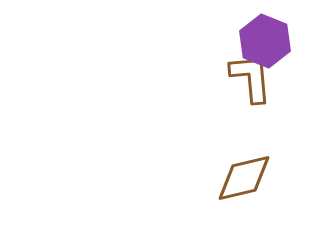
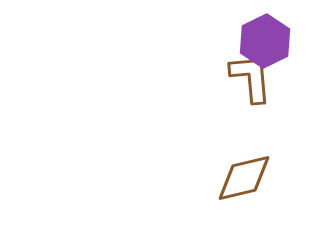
purple hexagon: rotated 12 degrees clockwise
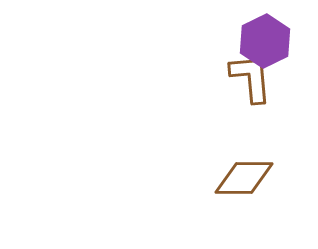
brown diamond: rotated 14 degrees clockwise
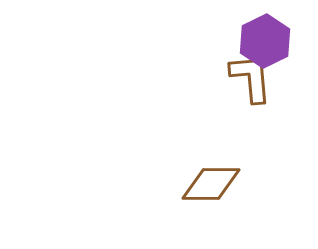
brown diamond: moved 33 px left, 6 px down
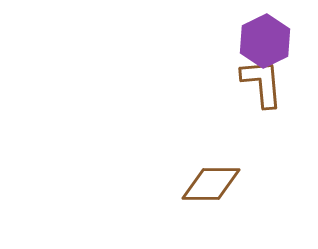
brown L-shape: moved 11 px right, 5 px down
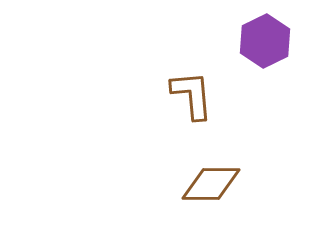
brown L-shape: moved 70 px left, 12 px down
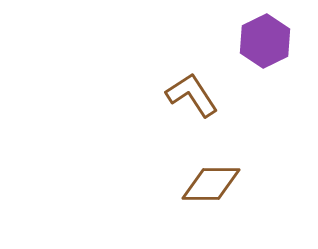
brown L-shape: rotated 28 degrees counterclockwise
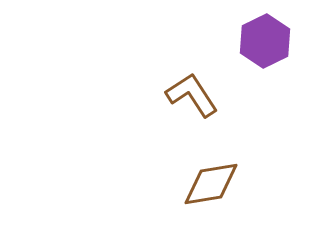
brown diamond: rotated 10 degrees counterclockwise
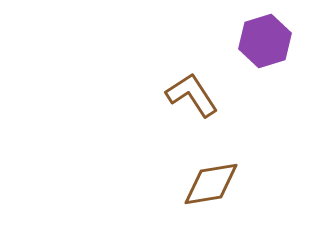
purple hexagon: rotated 9 degrees clockwise
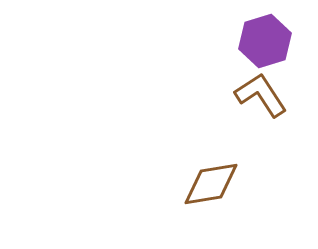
brown L-shape: moved 69 px right
